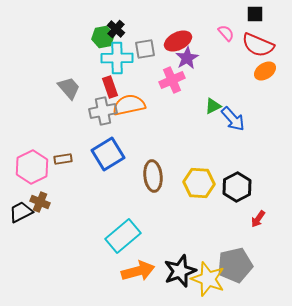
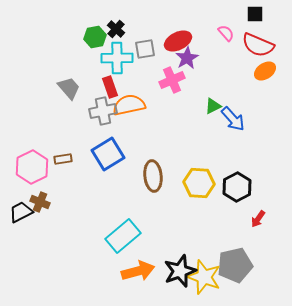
green hexagon: moved 8 px left
yellow star: moved 4 px left, 2 px up
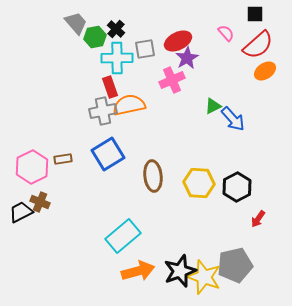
red semicircle: rotated 64 degrees counterclockwise
gray trapezoid: moved 7 px right, 65 px up
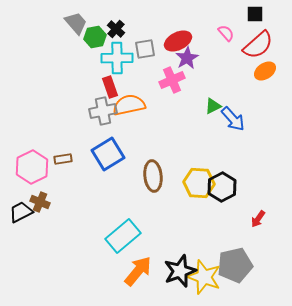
black hexagon: moved 15 px left
orange arrow: rotated 36 degrees counterclockwise
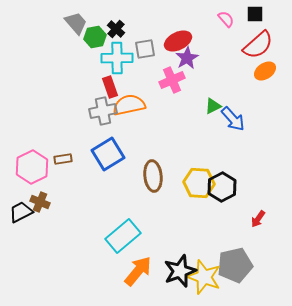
pink semicircle: moved 14 px up
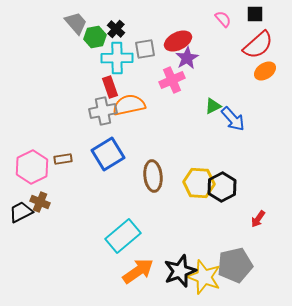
pink semicircle: moved 3 px left
orange arrow: rotated 16 degrees clockwise
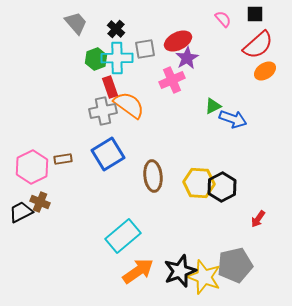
green hexagon: moved 1 px right, 22 px down; rotated 10 degrees counterclockwise
orange semicircle: rotated 48 degrees clockwise
blue arrow: rotated 28 degrees counterclockwise
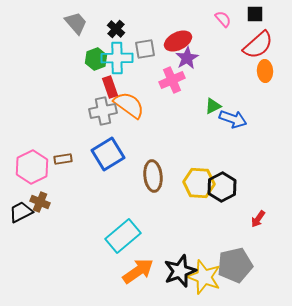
orange ellipse: rotated 60 degrees counterclockwise
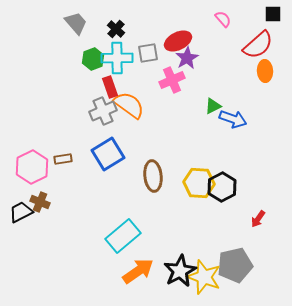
black square: moved 18 px right
gray square: moved 3 px right, 4 px down
green hexagon: moved 3 px left
gray cross: rotated 12 degrees counterclockwise
black star: rotated 8 degrees counterclockwise
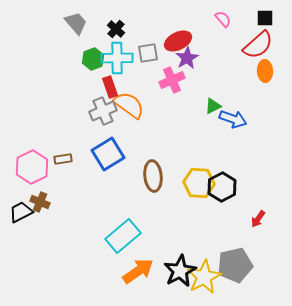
black square: moved 8 px left, 4 px down
yellow star: rotated 24 degrees clockwise
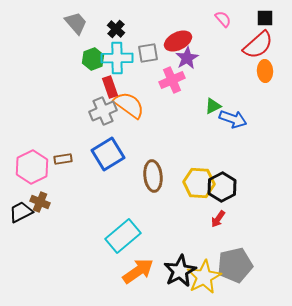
red arrow: moved 40 px left
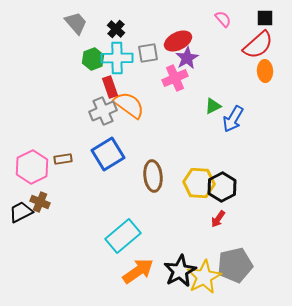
pink cross: moved 3 px right, 2 px up
blue arrow: rotated 100 degrees clockwise
